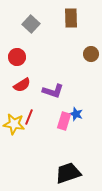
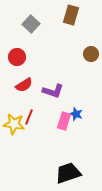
brown rectangle: moved 3 px up; rotated 18 degrees clockwise
red semicircle: moved 2 px right
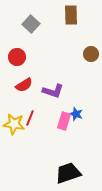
brown rectangle: rotated 18 degrees counterclockwise
red line: moved 1 px right, 1 px down
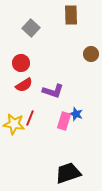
gray square: moved 4 px down
red circle: moved 4 px right, 6 px down
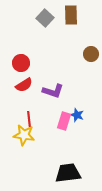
gray square: moved 14 px right, 10 px up
blue star: moved 1 px right, 1 px down
red line: moved 1 px left, 1 px down; rotated 28 degrees counterclockwise
yellow star: moved 10 px right, 11 px down
black trapezoid: rotated 12 degrees clockwise
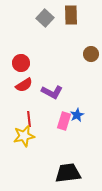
purple L-shape: moved 1 px left, 1 px down; rotated 10 degrees clockwise
blue star: rotated 24 degrees clockwise
yellow star: moved 1 px down; rotated 20 degrees counterclockwise
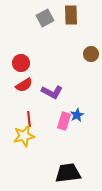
gray square: rotated 18 degrees clockwise
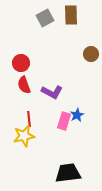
red semicircle: rotated 102 degrees clockwise
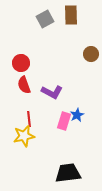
gray square: moved 1 px down
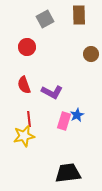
brown rectangle: moved 8 px right
red circle: moved 6 px right, 16 px up
